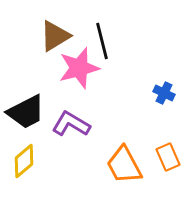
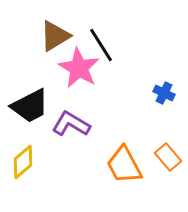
black line: moved 1 px left, 4 px down; rotated 18 degrees counterclockwise
pink star: rotated 27 degrees counterclockwise
black trapezoid: moved 4 px right, 6 px up
orange rectangle: rotated 16 degrees counterclockwise
yellow diamond: moved 1 px left, 1 px down
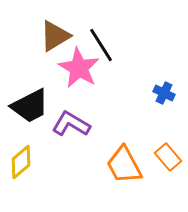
yellow diamond: moved 2 px left
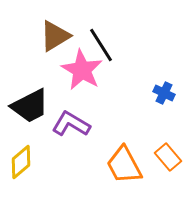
pink star: moved 3 px right, 2 px down
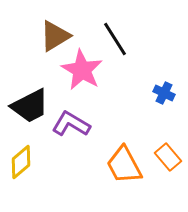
black line: moved 14 px right, 6 px up
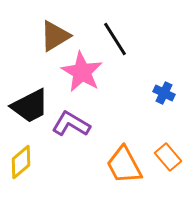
pink star: moved 2 px down
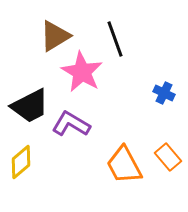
black line: rotated 12 degrees clockwise
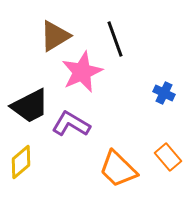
pink star: rotated 18 degrees clockwise
orange trapezoid: moved 6 px left, 4 px down; rotated 18 degrees counterclockwise
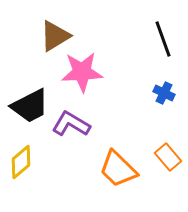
black line: moved 48 px right
pink star: rotated 21 degrees clockwise
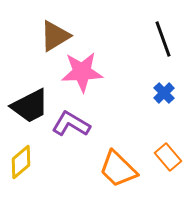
blue cross: rotated 20 degrees clockwise
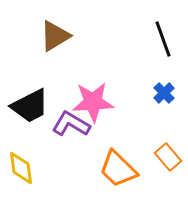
pink star: moved 11 px right, 30 px down
yellow diamond: moved 6 px down; rotated 56 degrees counterclockwise
